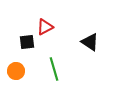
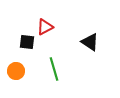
black square: rotated 14 degrees clockwise
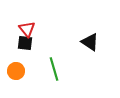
red triangle: moved 18 px left, 2 px down; rotated 42 degrees counterclockwise
black square: moved 2 px left, 1 px down
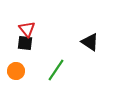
green line: moved 2 px right, 1 px down; rotated 50 degrees clockwise
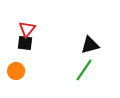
red triangle: rotated 18 degrees clockwise
black triangle: moved 3 px down; rotated 48 degrees counterclockwise
green line: moved 28 px right
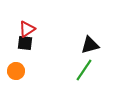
red triangle: rotated 18 degrees clockwise
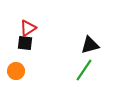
red triangle: moved 1 px right, 1 px up
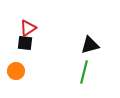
green line: moved 2 px down; rotated 20 degrees counterclockwise
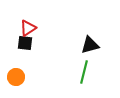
orange circle: moved 6 px down
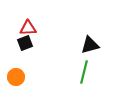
red triangle: rotated 30 degrees clockwise
black square: rotated 28 degrees counterclockwise
